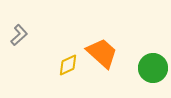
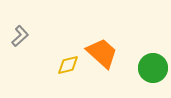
gray L-shape: moved 1 px right, 1 px down
yellow diamond: rotated 10 degrees clockwise
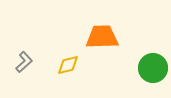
gray L-shape: moved 4 px right, 26 px down
orange trapezoid: moved 16 px up; rotated 44 degrees counterclockwise
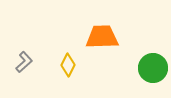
yellow diamond: rotated 50 degrees counterclockwise
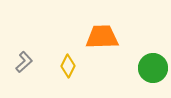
yellow diamond: moved 1 px down
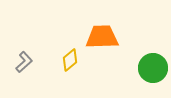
yellow diamond: moved 2 px right, 6 px up; rotated 25 degrees clockwise
